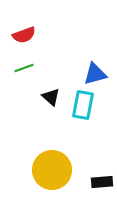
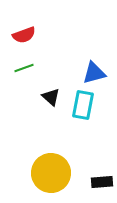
blue triangle: moved 1 px left, 1 px up
yellow circle: moved 1 px left, 3 px down
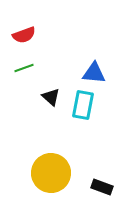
blue triangle: rotated 20 degrees clockwise
black rectangle: moved 5 px down; rotated 25 degrees clockwise
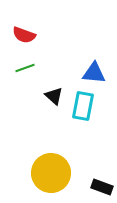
red semicircle: rotated 40 degrees clockwise
green line: moved 1 px right
black triangle: moved 3 px right, 1 px up
cyan rectangle: moved 1 px down
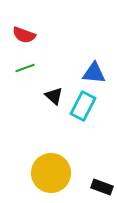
cyan rectangle: rotated 16 degrees clockwise
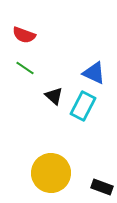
green line: rotated 54 degrees clockwise
blue triangle: rotated 20 degrees clockwise
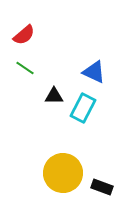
red semicircle: rotated 60 degrees counterclockwise
blue triangle: moved 1 px up
black triangle: rotated 42 degrees counterclockwise
cyan rectangle: moved 2 px down
yellow circle: moved 12 px right
